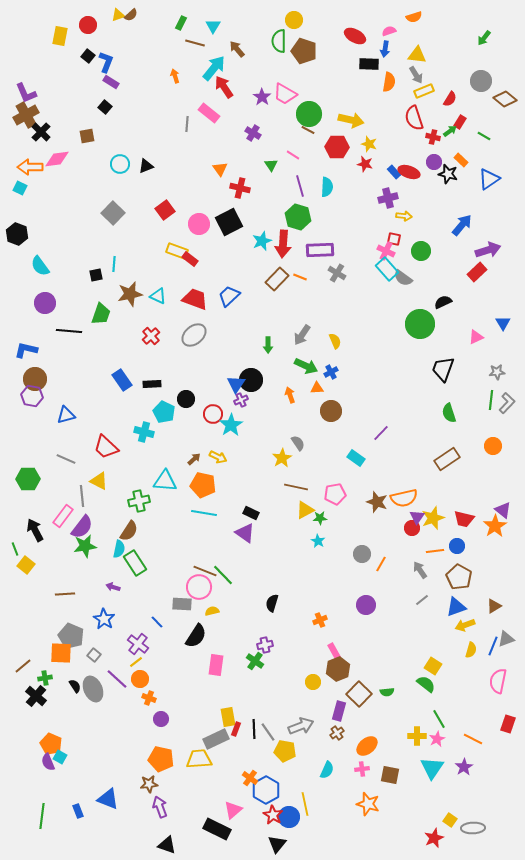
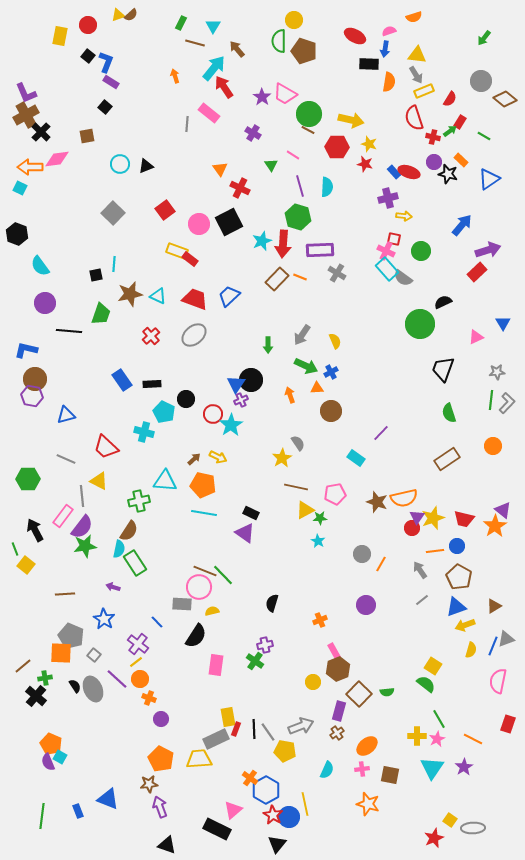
red cross at (240, 188): rotated 12 degrees clockwise
orange pentagon at (161, 759): rotated 15 degrees clockwise
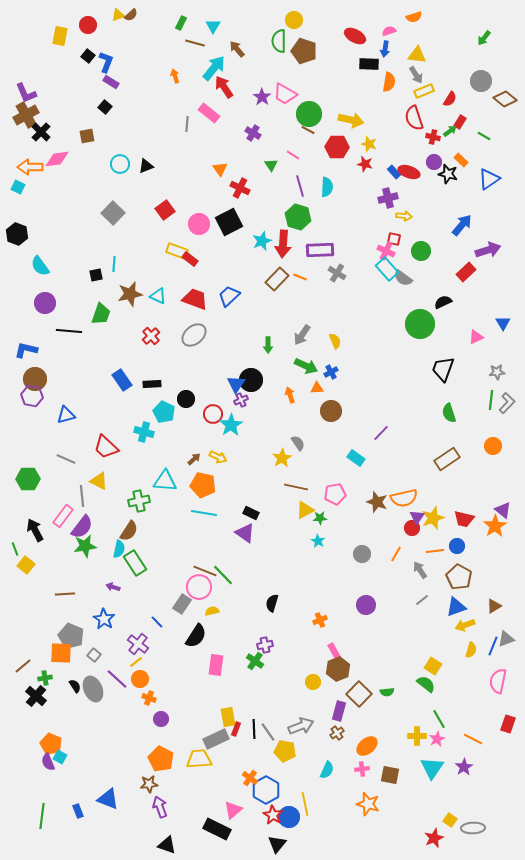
cyan square at (20, 188): moved 2 px left, 1 px up
red rectangle at (477, 272): moved 11 px left
orange line at (381, 564): moved 15 px right, 10 px up
gray rectangle at (182, 604): rotated 60 degrees counterclockwise
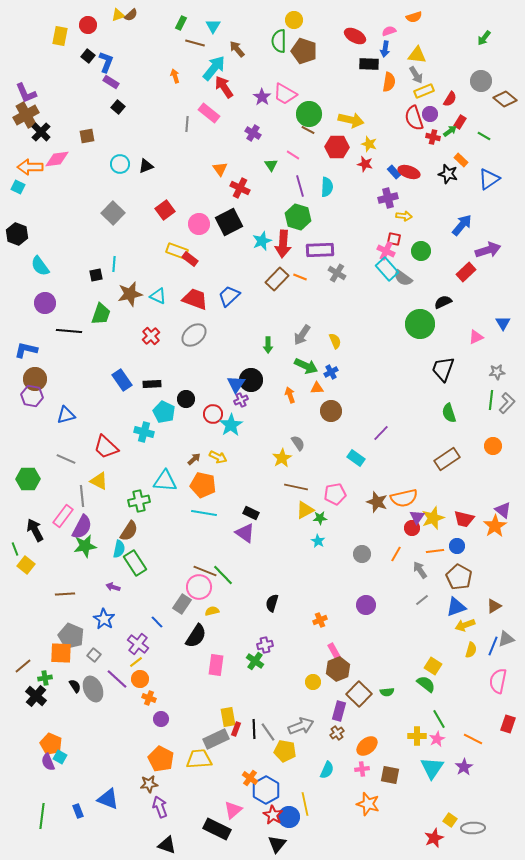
black square at (105, 107): moved 13 px right
purple circle at (434, 162): moved 4 px left, 48 px up
purple semicircle at (82, 527): rotated 10 degrees counterclockwise
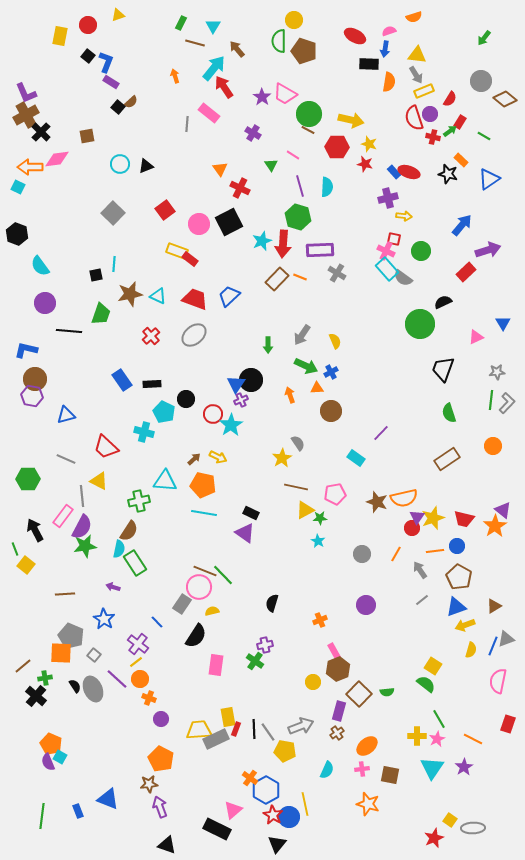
brown semicircle at (131, 15): moved 87 px down
yellow trapezoid at (199, 759): moved 29 px up
